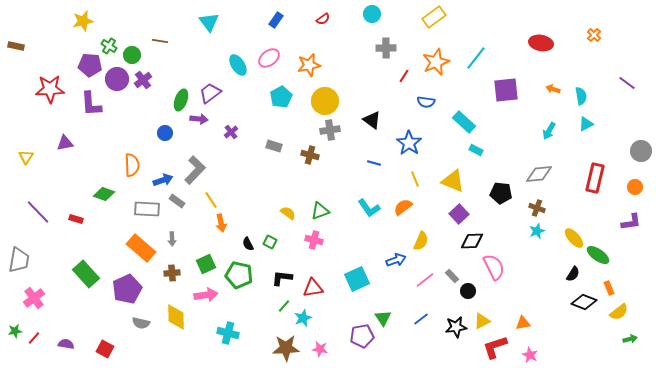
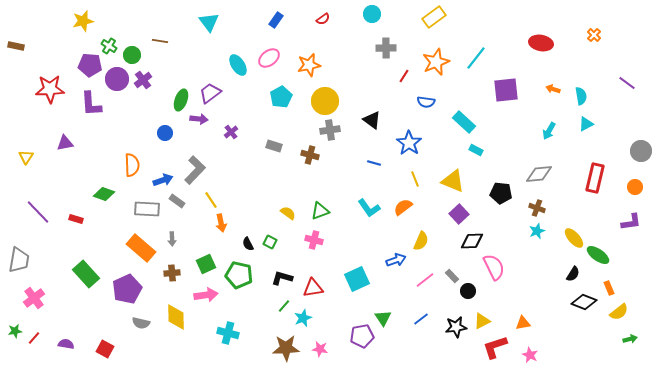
black L-shape at (282, 278): rotated 10 degrees clockwise
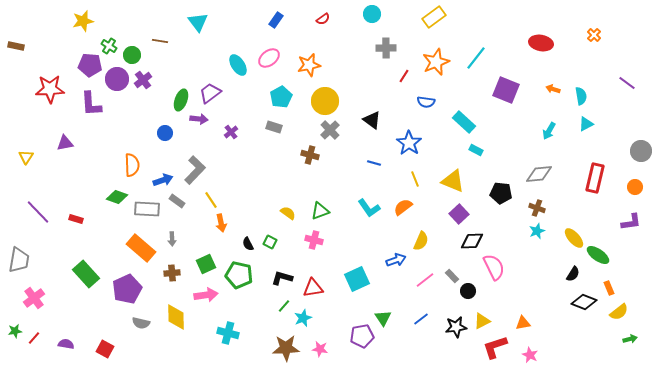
cyan triangle at (209, 22): moved 11 px left
purple square at (506, 90): rotated 28 degrees clockwise
gray cross at (330, 130): rotated 36 degrees counterclockwise
gray rectangle at (274, 146): moved 19 px up
green diamond at (104, 194): moved 13 px right, 3 px down
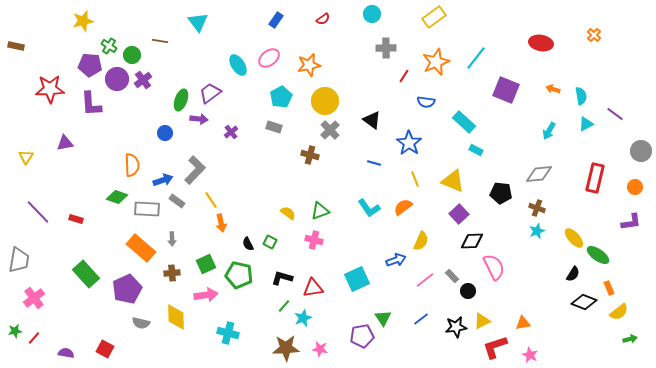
purple line at (627, 83): moved 12 px left, 31 px down
purple semicircle at (66, 344): moved 9 px down
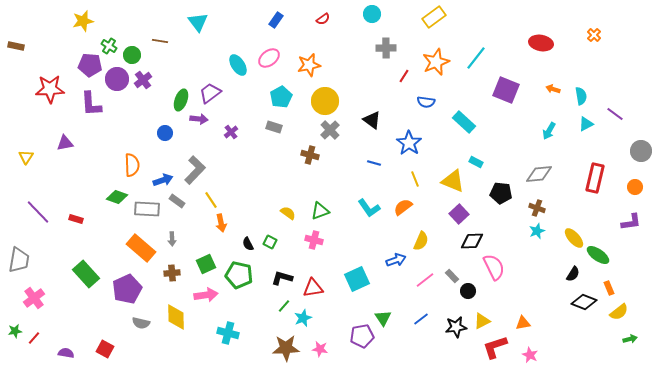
cyan rectangle at (476, 150): moved 12 px down
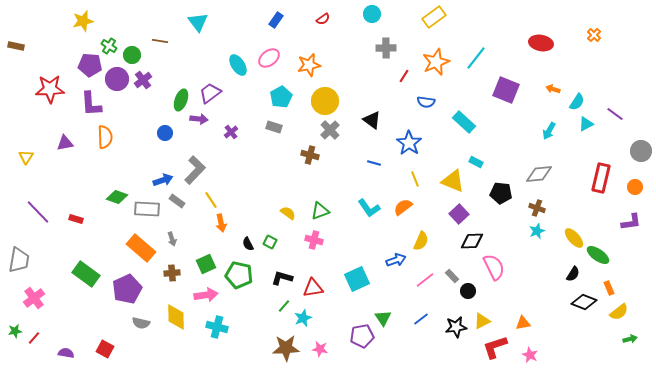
cyan semicircle at (581, 96): moved 4 px left, 6 px down; rotated 42 degrees clockwise
orange semicircle at (132, 165): moved 27 px left, 28 px up
red rectangle at (595, 178): moved 6 px right
gray arrow at (172, 239): rotated 16 degrees counterclockwise
green rectangle at (86, 274): rotated 12 degrees counterclockwise
cyan cross at (228, 333): moved 11 px left, 6 px up
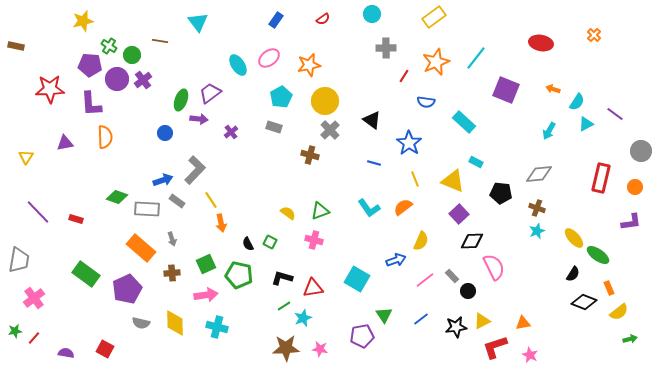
cyan square at (357, 279): rotated 35 degrees counterclockwise
green line at (284, 306): rotated 16 degrees clockwise
yellow diamond at (176, 317): moved 1 px left, 6 px down
green triangle at (383, 318): moved 1 px right, 3 px up
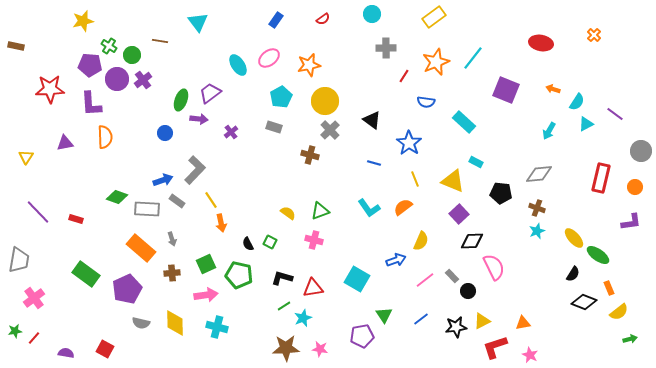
cyan line at (476, 58): moved 3 px left
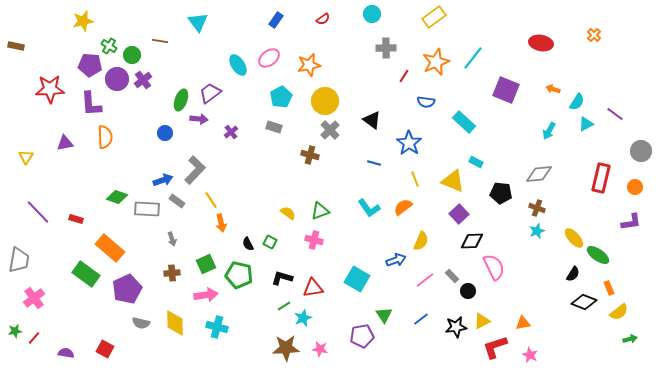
orange rectangle at (141, 248): moved 31 px left
